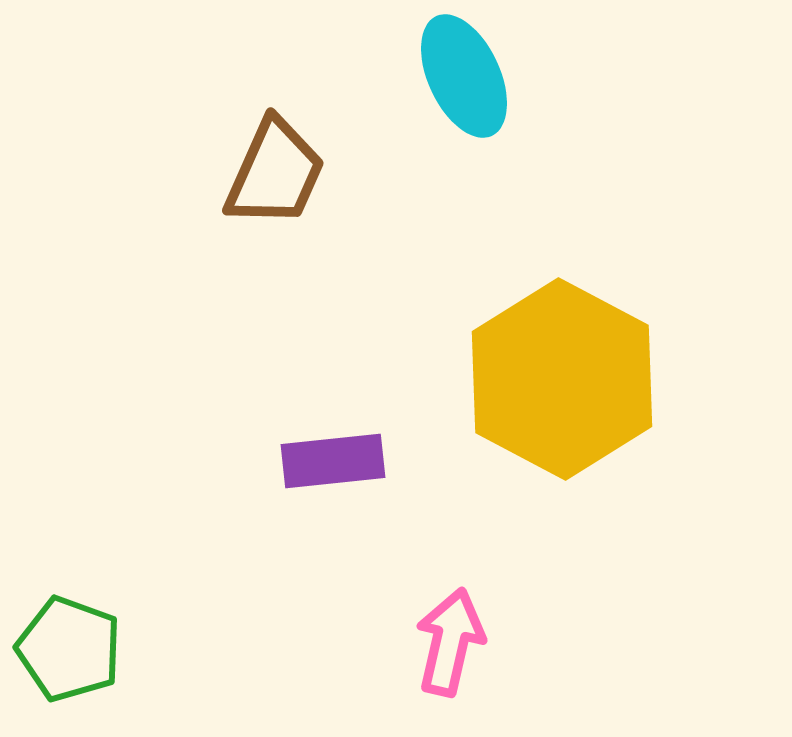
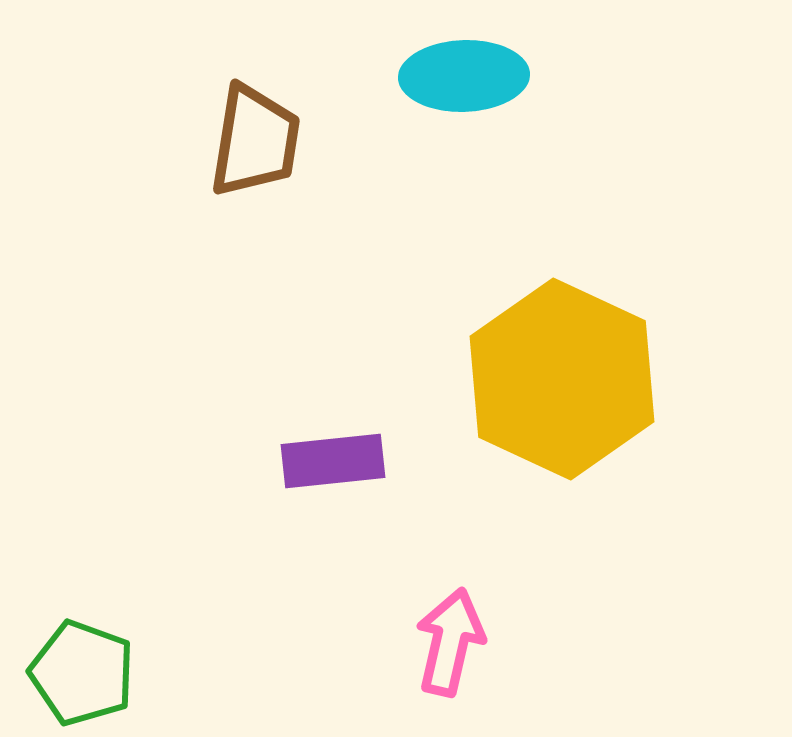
cyan ellipse: rotated 67 degrees counterclockwise
brown trapezoid: moved 20 px left, 32 px up; rotated 15 degrees counterclockwise
yellow hexagon: rotated 3 degrees counterclockwise
green pentagon: moved 13 px right, 24 px down
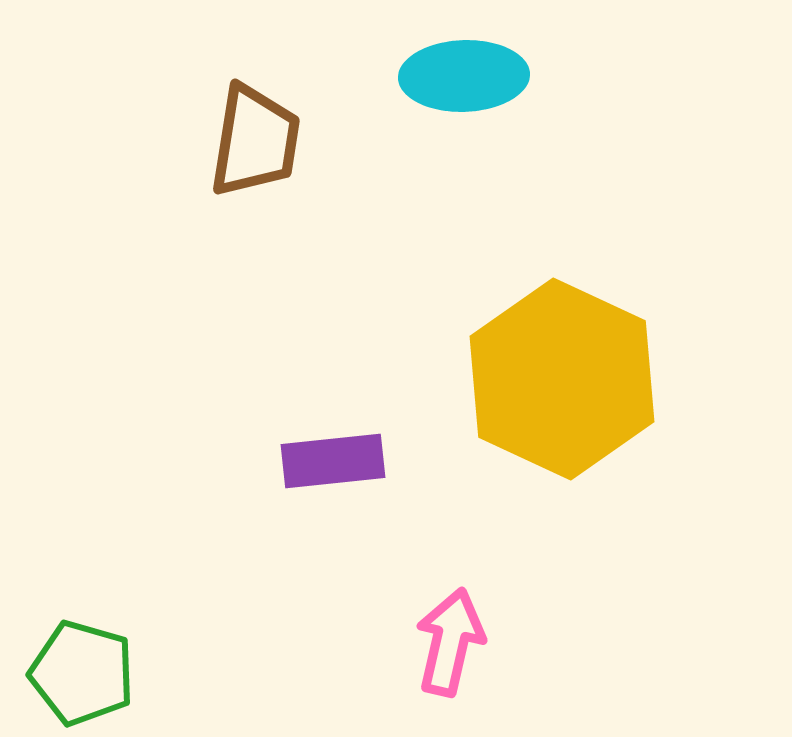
green pentagon: rotated 4 degrees counterclockwise
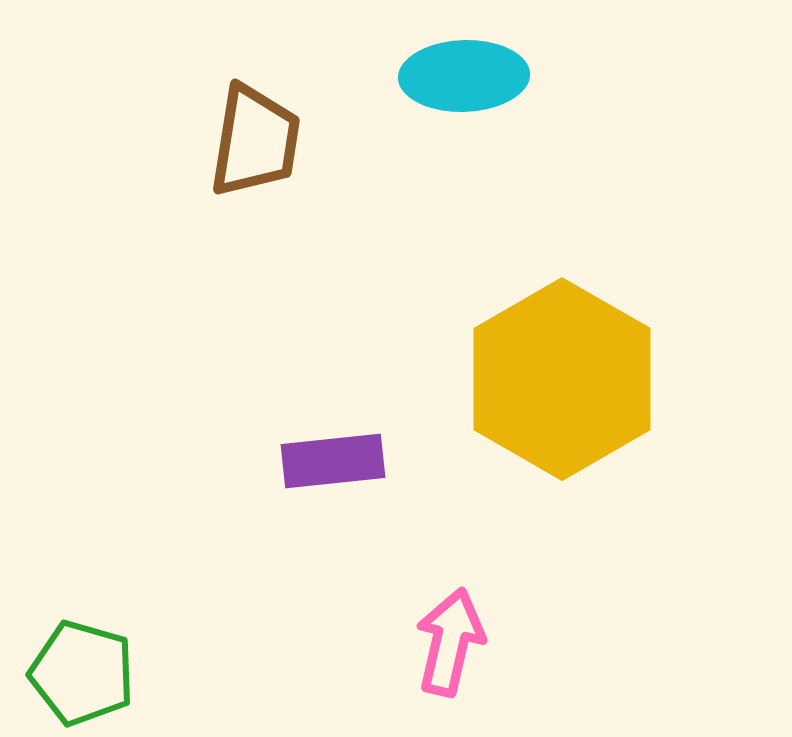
yellow hexagon: rotated 5 degrees clockwise
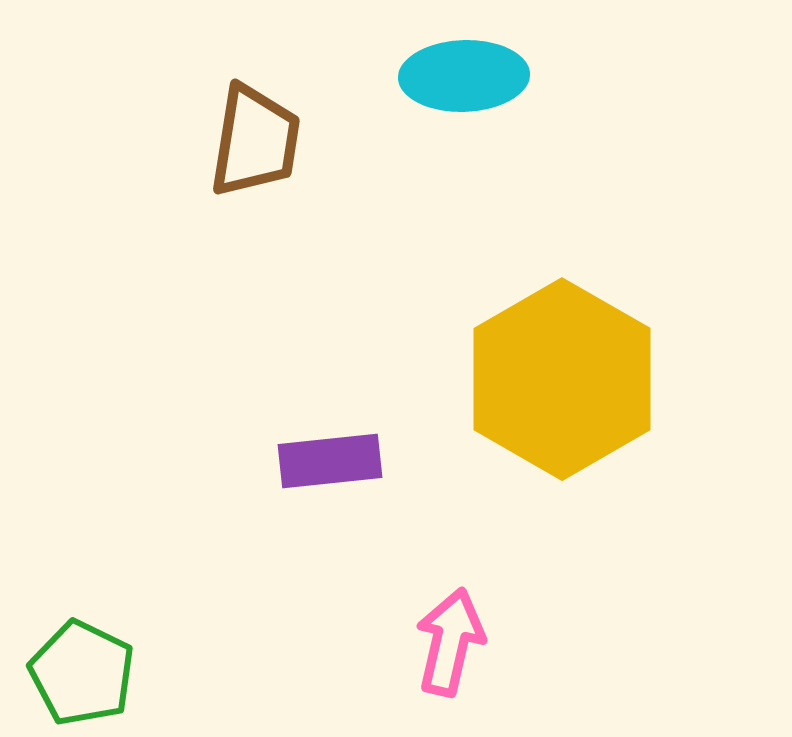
purple rectangle: moved 3 px left
green pentagon: rotated 10 degrees clockwise
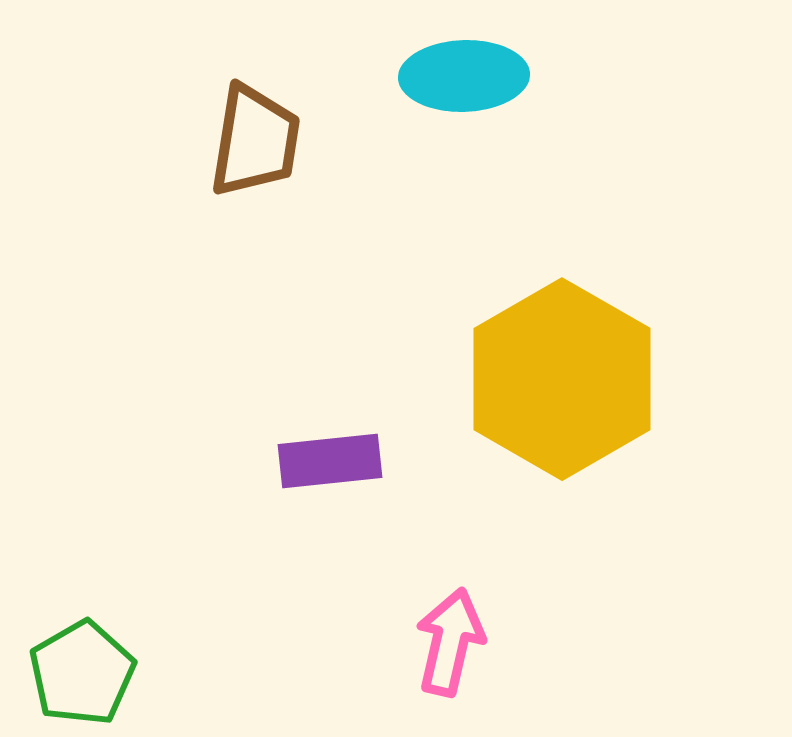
green pentagon: rotated 16 degrees clockwise
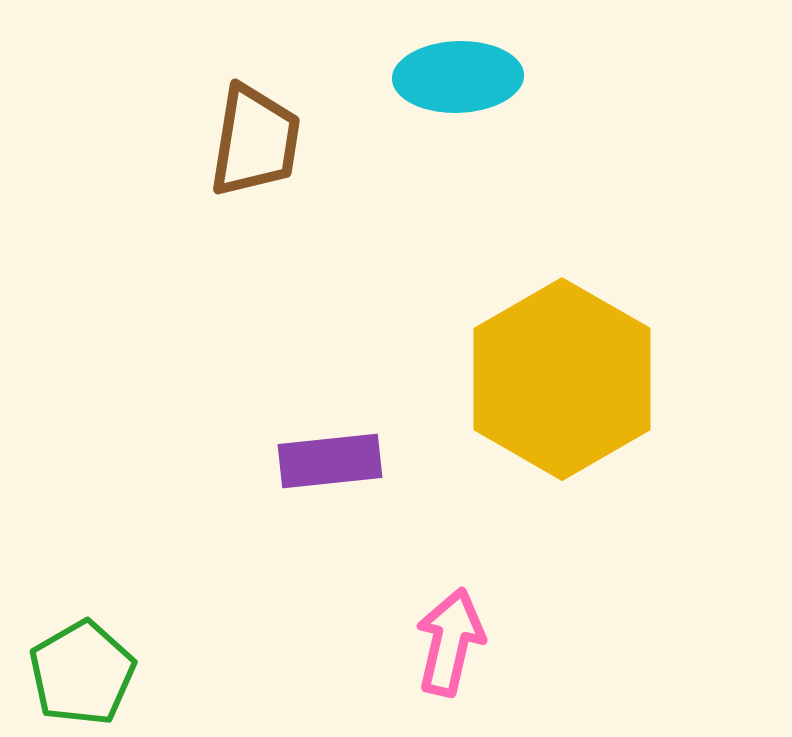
cyan ellipse: moved 6 px left, 1 px down
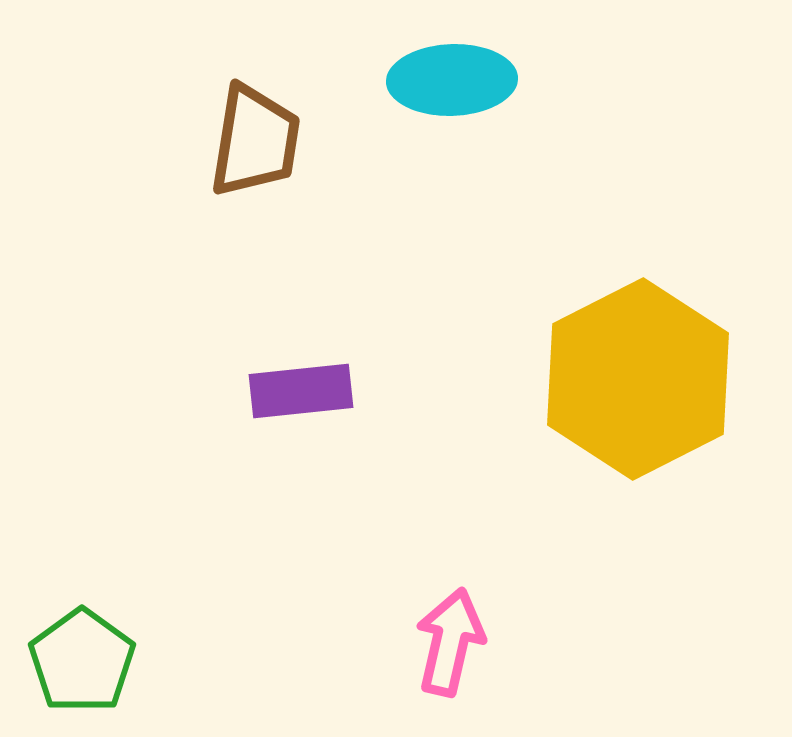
cyan ellipse: moved 6 px left, 3 px down
yellow hexagon: moved 76 px right; rotated 3 degrees clockwise
purple rectangle: moved 29 px left, 70 px up
green pentagon: moved 12 px up; rotated 6 degrees counterclockwise
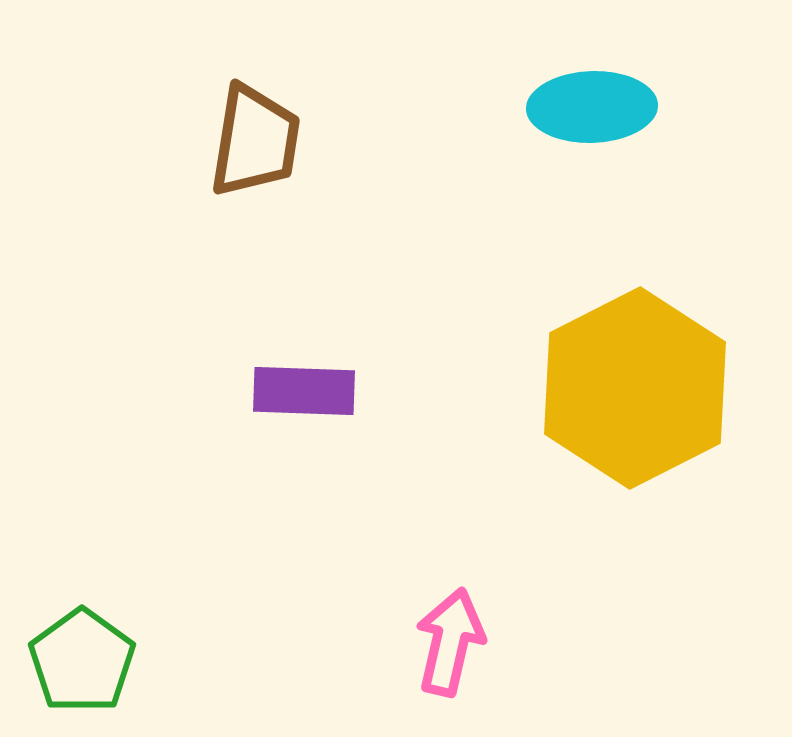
cyan ellipse: moved 140 px right, 27 px down
yellow hexagon: moved 3 px left, 9 px down
purple rectangle: moved 3 px right; rotated 8 degrees clockwise
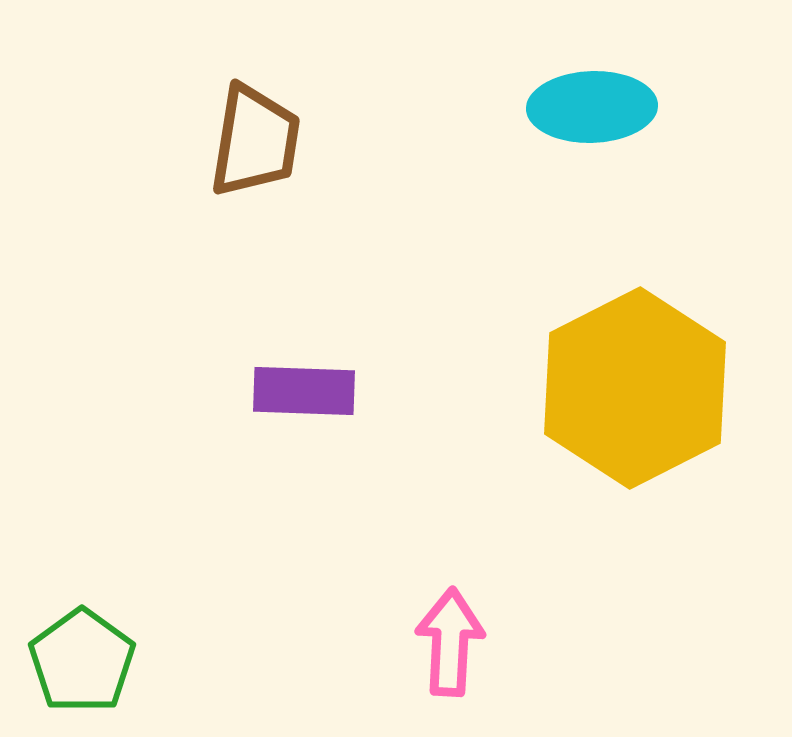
pink arrow: rotated 10 degrees counterclockwise
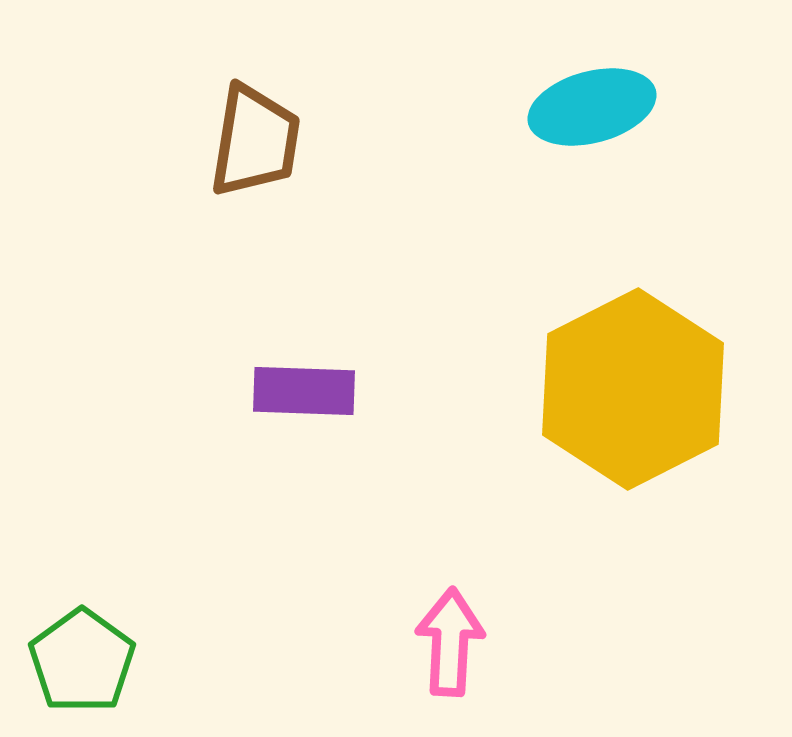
cyan ellipse: rotated 13 degrees counterclockwise
yellow hexagon: moved 2 px left, 1 px down
